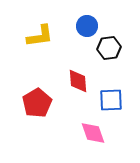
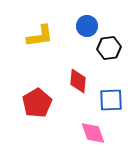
red diamond: rotated 10 degrees clockwise
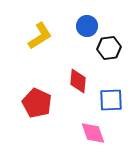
yellow L-shape: rotated 24 degrees counterclockwise
red pentagon: rotated 16 degrees counterclockwise
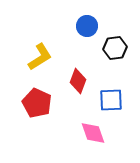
yellow L-shape: moved 21 px down
black hexagon: moved 6 px right
red diamond: rotated 15 degrees clockwise
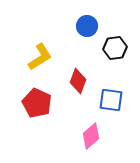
blue square: rotated 10 degrees clockwise
pink diamond: moved 2 px left, 3 px down; rotated 68 degrees clockwise
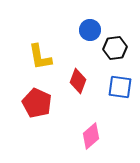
blue circle: moved 3 px right, 4 px down
yellow L-shape: rotated 112 degrees clockwise
blue square: moved 9 px right, 13 px up
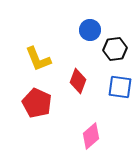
black hexagon: moved 1 px down
yellow L-shape: moved 2 px left, 2 px down; rotated 12 degrees counterclockwise
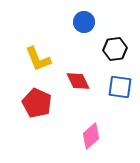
blue circle: moved 6 px left, 8 px up
red diamond: rotated 45 degrees counterclockwise
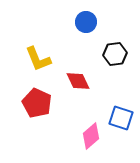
blue circle: moved 2 px right
black hexagon: moved 5 px down
blue square: moved 1 px right, 31 px down; rotated 10 degrees clockwise
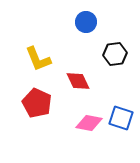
pink diamond: moved 2 px left, 13 px up; rotated 52 degrees clockwise
